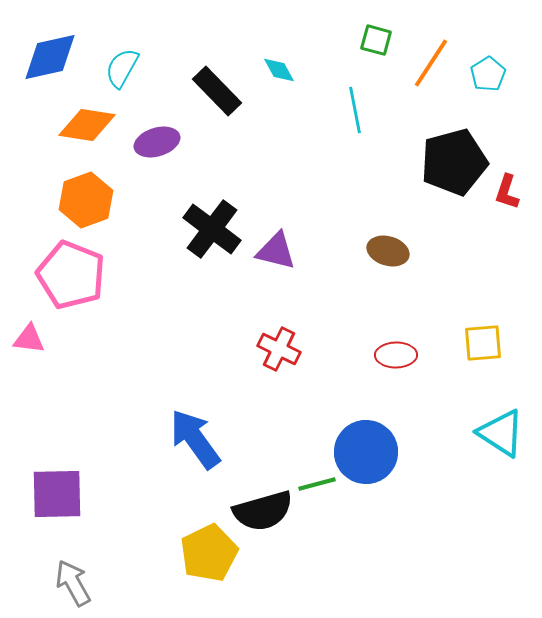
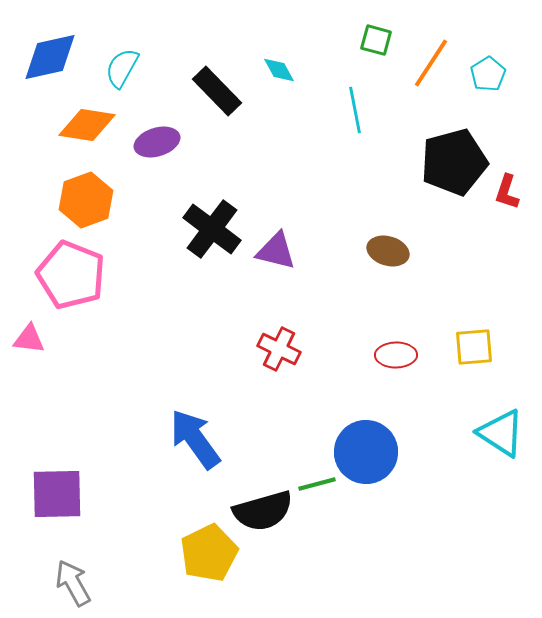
yellow square: moved 9 px left, 4 px down
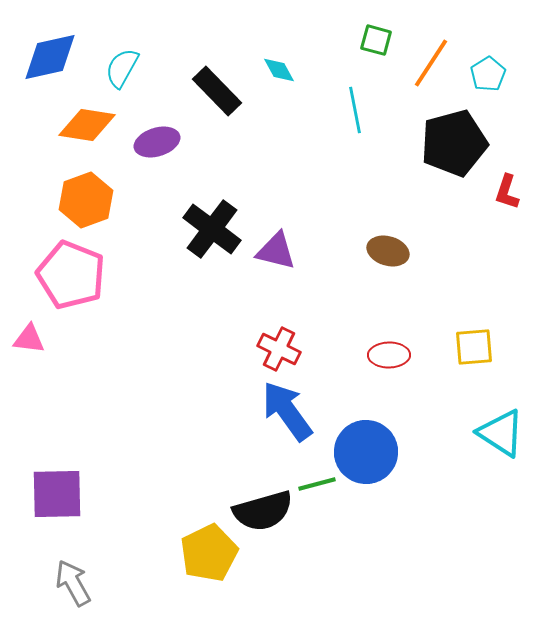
black pentagon: moved 19 px up
red ellipse: moved 7 px left
blue arrow: moved 92 px right, 28 px up
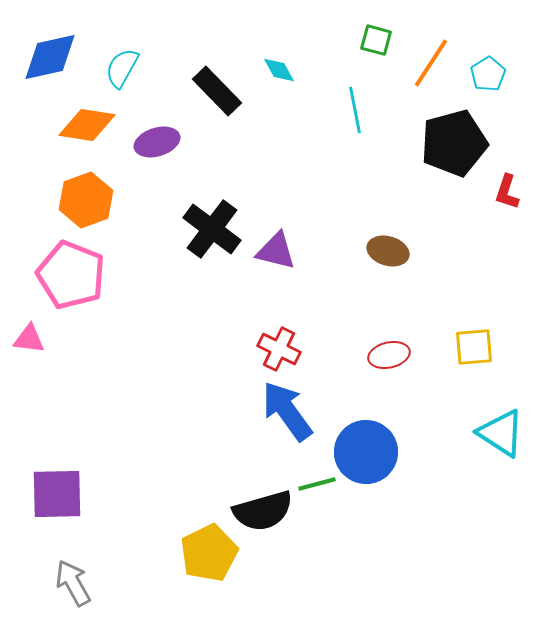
red ellipse: rotated 12 degrees counterclockwise
